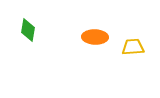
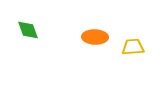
green diamond: rotated 30 degrees counterclockwise
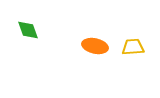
orange ellipse: moved 9 px down; rotated 10 degrees clockwise
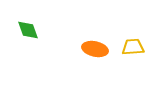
orange ellipse: moved 3 px down
